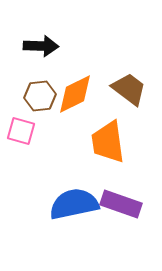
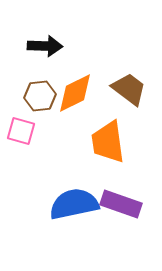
black arrow: moved 4 px right
orange diamond: moved 1 px up
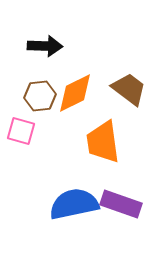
orange trapezoid: moved 5 px left
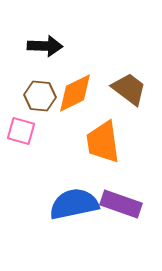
brown hexagon: rotated 12 degrees clockwise
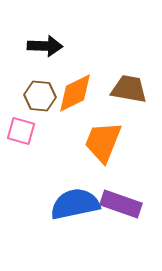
brown trapezoid: rotated 27 degrees counterclockwise
orange trapezoid: rotated 30 degrees clockwise
blue semicircle: moved 1 px right
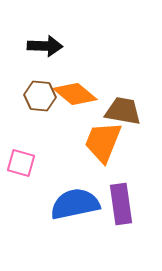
brown trapezoid: moved 6 px left, 22 px down
orange diamond: moved 1 px down; rotated 66 degrees clockwise
pink square: moved 32 px down
purple rectangle: rotated 63 degrees clockwise
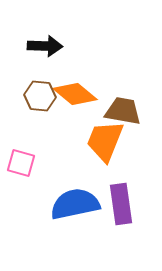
orange trapezoid: moved 2 px right, 1 px up
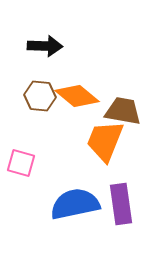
orange diamond: moved 2 px right, 2 px down
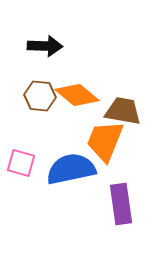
orange diamond: moved 1 px up
blue semicircle: moved 4 px left, 35 px up
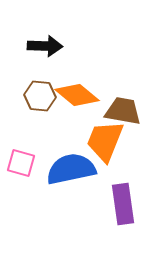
purple rectangle: moved 2 px right
